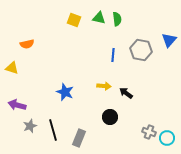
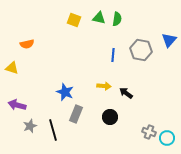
green semicircle: rotated 16 degrees clockwise
gray rectangle: moved 3 px left, 24 px up
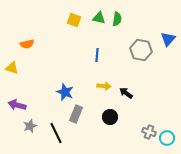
blue triangle: moved 1 px left, 1 px up
blue line: moved 16 px left
black line: moved 3 px right, 3 px down; rotated 10 degrees counterclockwise
